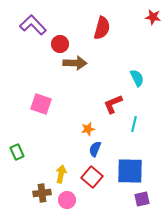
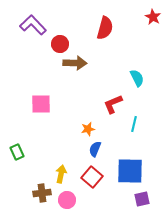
red star: rotated 21 degrees clockwise
red semicircle: moved 3 px right
pink square: rotated 20 degrees counterclockwise
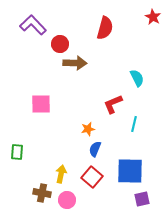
green rectangle: rotated 28 degrees clockwise
brown cross: rotated 18 degrees clockwise
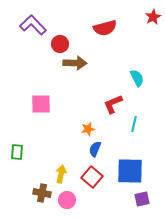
red star: rotated 14 degrees clockwise
red semicircle: rotated 60 degrees clockwise
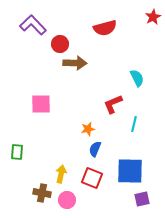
red square: moved 1 px down; rotated 20 degrees counterclockwise
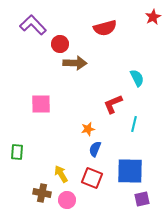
yellow arrow: rotated 42 degrees counterclockwise
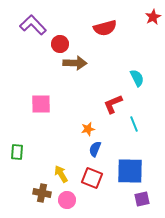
cyan line: rotated 35 degrees counterclockwise
